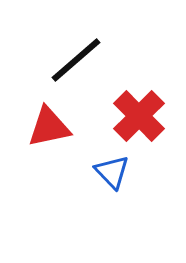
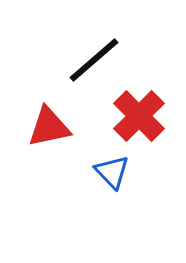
black line: moved 18 px right
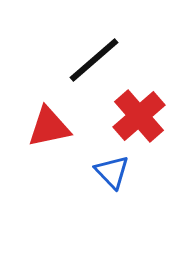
red cross: rotated 4 degrees clockwise
